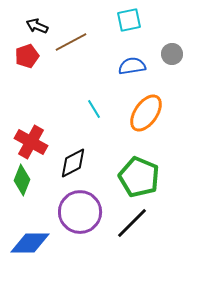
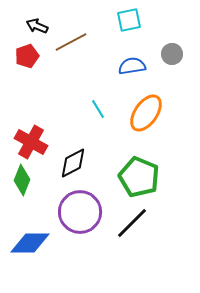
cyan line: moved 4 px right
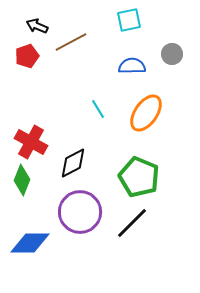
blue semicircle: rotated 8 degrees clockwise
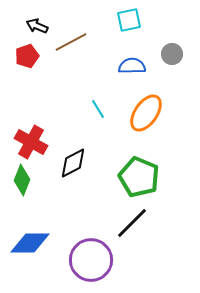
purple circle: moved 11 px right, 48 px down
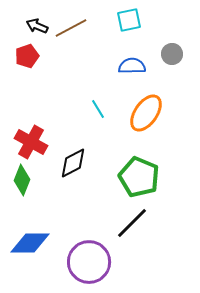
brown line: moved 14 px up
purple circle: moved 2 px left, 2 px down
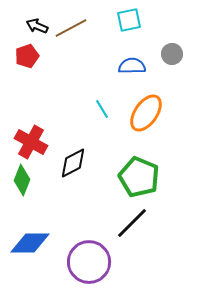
cyan line: moved 4 px right
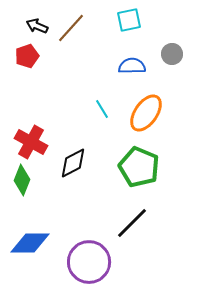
brown line: rotated 20 degrees counterclockwise
green pentagon: moved 10 px up
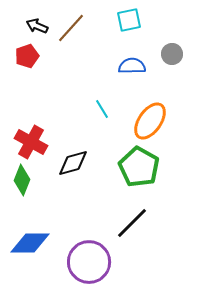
orange ellipse: moved 4 px right, 8 px down
black diamond: rotated 12 degrees clockwise
green pentagon: rotated 6 degrees clockwise
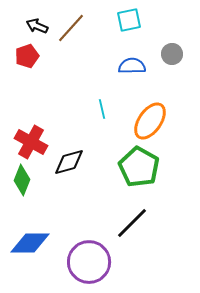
cyan line: rotated 18 degrees clockwise
black diamond: moved 4 px left, 1 px up
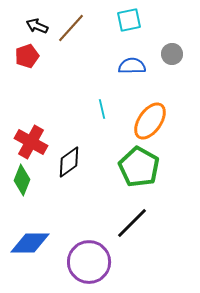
black diamond: rotated 20 degrees counterclockwise
